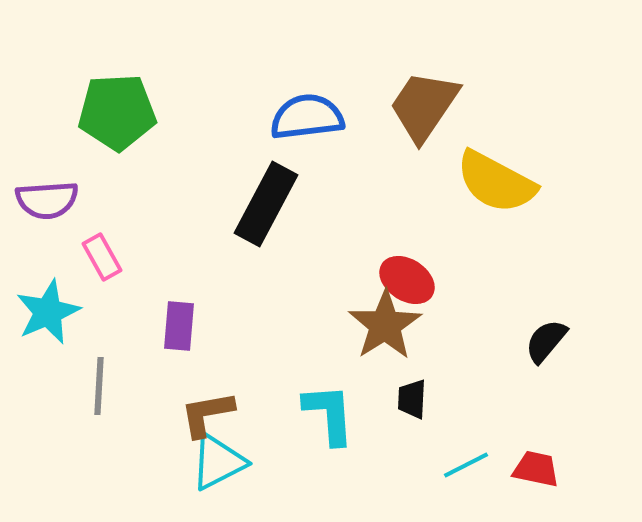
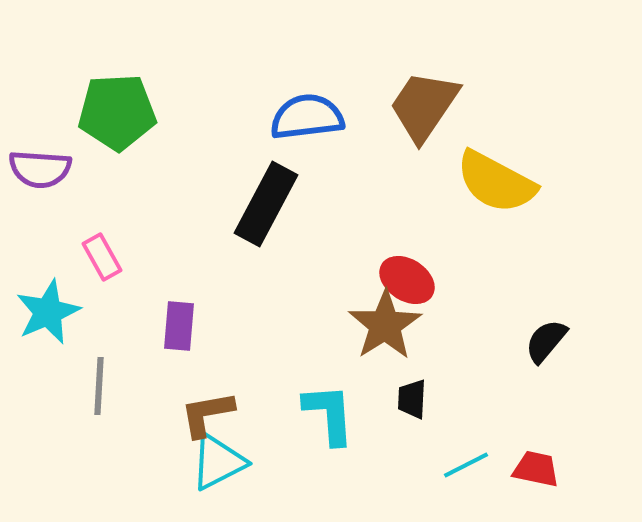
purple semicircle: moved 7 px left, 31 px up; rotated 8 degrees clockwise
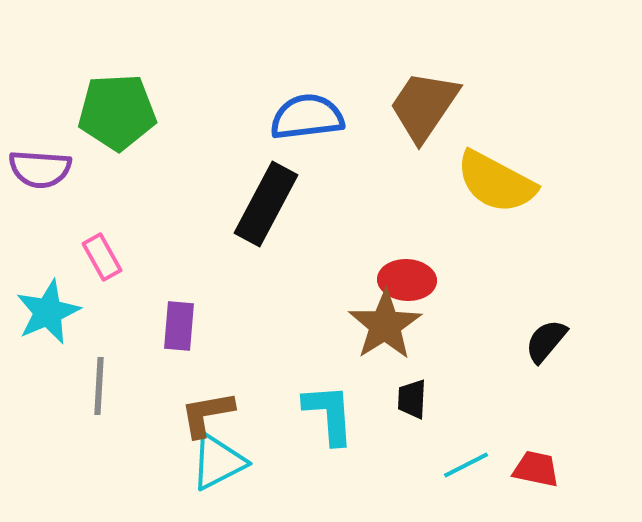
red ellipse: rotated 30 degrees counterclockwise
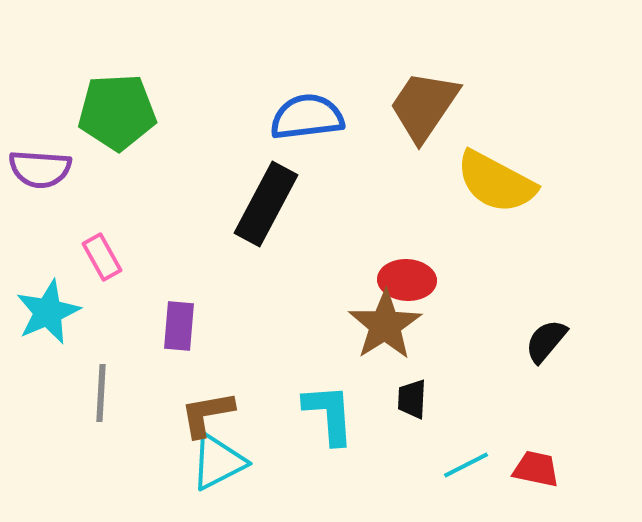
gray line: moved 2 px right, 7 px down
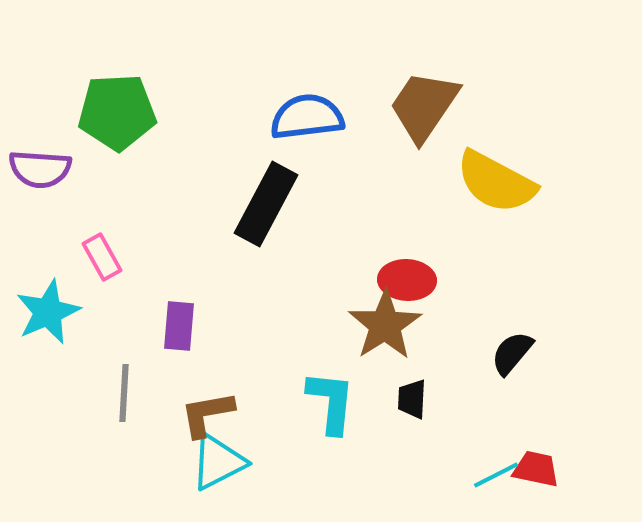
black semicircle: moved 34 px left, 12 px down
gray line: moved 23 px right
cyan L-shape: moved 2 px right, 12 px up; rotated 10 degrees clockwise
cyan line: moved 30 px right, 10 px down
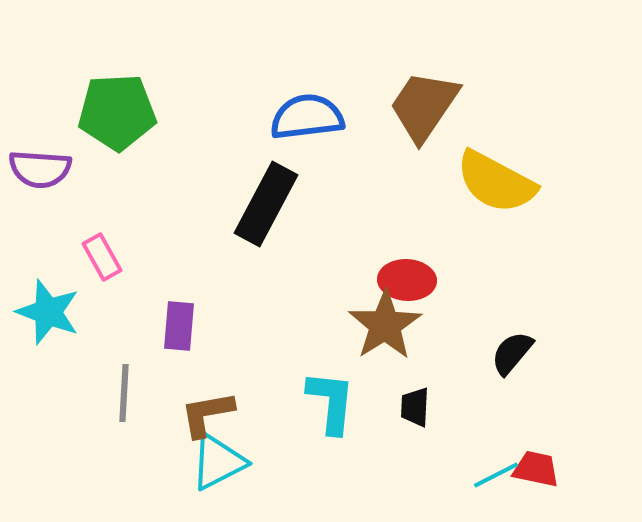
cyan star: rotated 28 degrees counterclockwise
black trapezoid: moved 3 px right, 8 px down
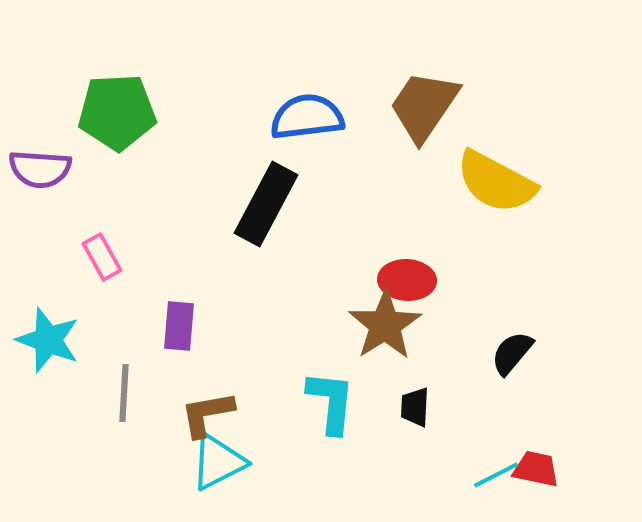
cyan star: moved 28 px down
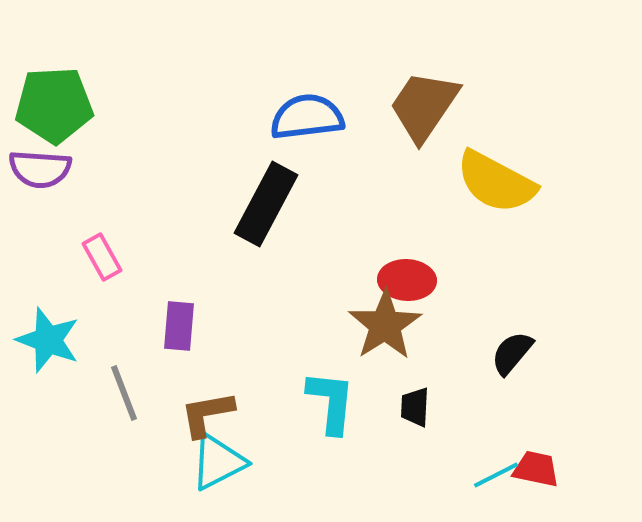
green pentagon: moved 63 px left, 7 px up
gray line: rotated 24 degrees counterclockwise
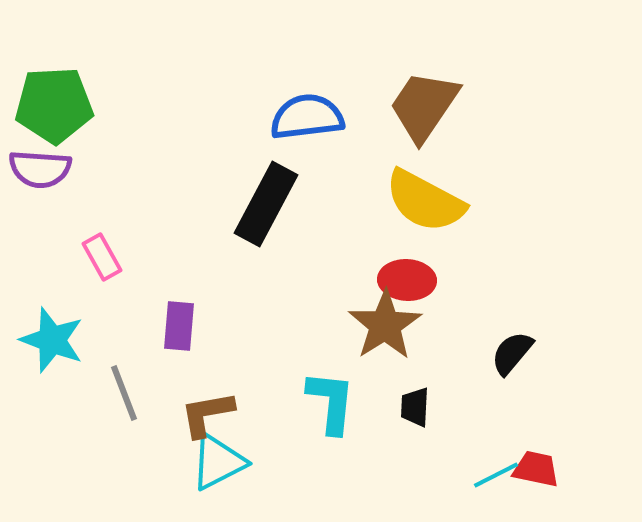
yellow semicircle: moved 71 px left, 19 px down
cyan star: moved 4 px right
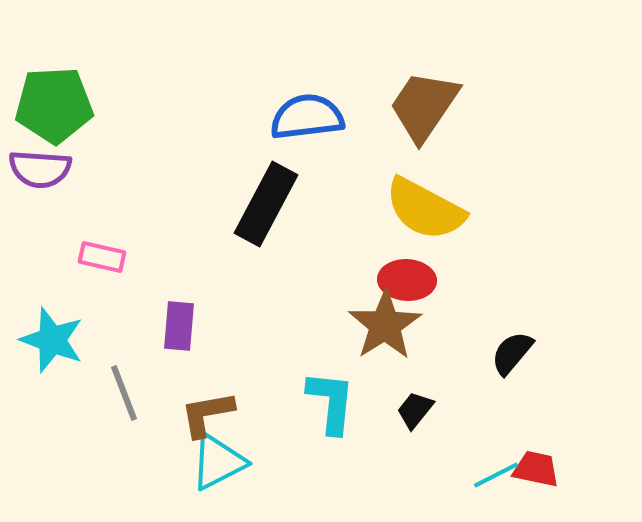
yellow semicircle: moved 8 px down
pink rectangle: rotated 48 degrees counterclockwise
black trapezoid: moved 3 px down; rotated 36 degrees clockwise
